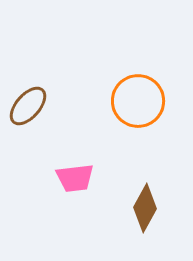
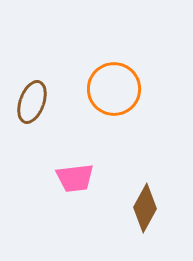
orange circle: moved 24 px left, 12 px up
brown ellipse: moved 4 px right, 4 px up; rotated 21 degrees counterclockwise
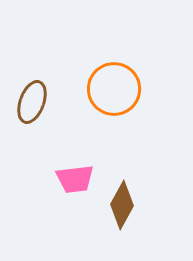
pink trapezoid: moved 1 px down
brown diamond: moved 23 px left, 3 px up
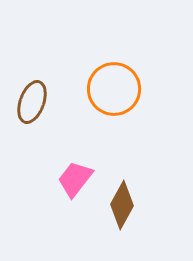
pink trapezoid: rotated 135 degrees clockwise
